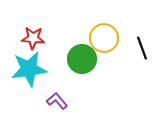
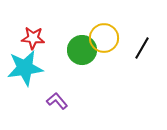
black line: rotated 50 degrees clockwise
green circle: moved 9 px up
cyan star: moved 4 px left, 1 px up
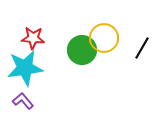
purple L-shape: moved 34 px left
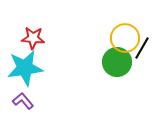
yellow circle: moved 21 px right
green circle: moved 35 px right, 12 px down
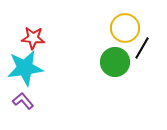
yellow circle: moved 10 px up
green circle: moved 2 px left
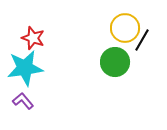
red star: rotated 15 degrees clockwise
black line: moved 8 px up
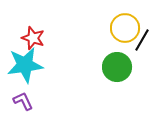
green circle: moved 2 px right, 5 px down
cyan star: moved 3 px up
purple L-shape: rotated 15 degrees clockwise
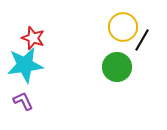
yellow circle: moved 2 px left, 1 px up
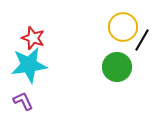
cyan star: moved 4 px right
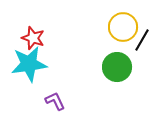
cyan star: moved 1 px up
purple L-shape: moved 32 px right
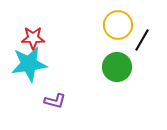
yellow circle: moved 5 px left, 2 px up
red star: rotated 20 degrees counterclockwise
purple L-shape: rotated 130 degrees clockwise
